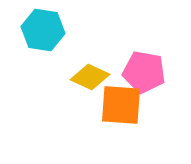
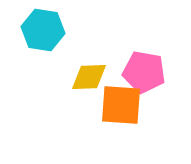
yellow diamond: moved 1 px left; rotated 27 degrees counterclockwise
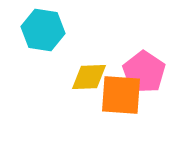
pink pentagon: rotated 24 degrees clockwise
orange square: moved 10 px up
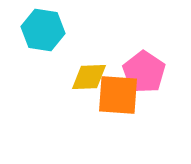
orange square: moved 3 px left
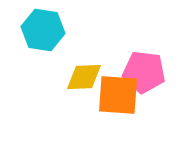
pink pentagon: rotated 27 degrees counterclockwise
yellow diamond: moved 5 px left
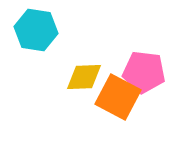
cyan hexagon: moved 7 px left
orange square: moved 2 px down; rotated 24 degrees clockwise
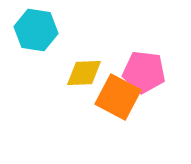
yellow diamond: moved 4 px up
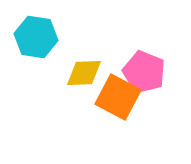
cyan hexagon: moved 7 px down
pink pentagon: rotated 15 degrees clockwise
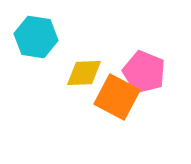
orange square: moved 1 px left
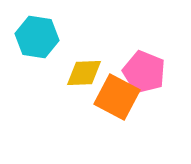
cyan hexagon: moved 1 px right
